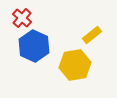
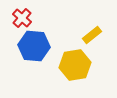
blue hexagon: rotated 20 degrees counterclockwise
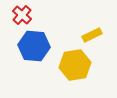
red cross: moved 3 px up
yellow rectangle: rotated 12 degrees clockwise
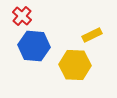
red cross: moved 1 px down
yellow hexagon: rotated 12 degrees clockwise
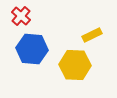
red cross: moved 1 px left
blue hexagon: moved 2 px left, 3 px down
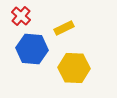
yellow rectangle: moved 28 px left, 7 px up
yellow hexagon: moved 1 px left, 3 px down
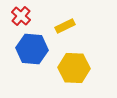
yellow rectangle: moved 1 px right, 2 px up
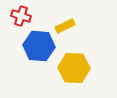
red cross: rotated 24 degrees counterclockwise
blue hexagon: moved 7 px right, 3 px up
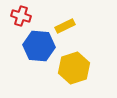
yellow hexagon: rotated 20 degrees counterclockwise
